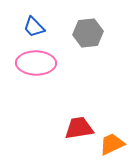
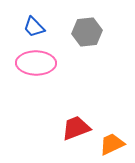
gray hexagon: moved 1 px left, 1 px up
red trapezoid: moved 3 px left; rotated 12 degrees counterclockwise
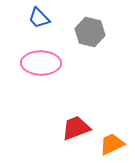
blue trapezoid: moved 5 px right, 9 px up
gray hexagon: moved 3 px right; rotated 20 degrees clockwise
pink ellipse: moved 5 px right
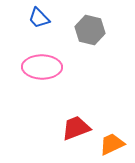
gray hexagon: moved 2 px up
pink ellipse: moved 1 px right, 4 px down
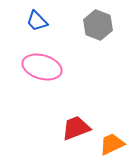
blue trapezoid: moved 2 px left, 3 px down
gray hexagon: moved 8 px right, 5 px up; rotated 8 degrees clockwise
pink ellipse: rotated 15 degrees clockwise
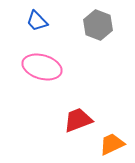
red trapezoid: moved 2 px right, 8 px up
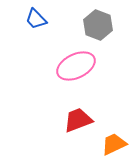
blue trapezoid: moved 1 px left, 2 px up
pink ellipse: moved 34 px right, 1 px up; rotated 42 degrees counterclockwise
orange trapezoid: moved 2 px right
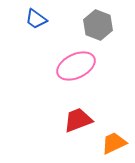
blue trapezoid: rotated 10 degrees counterclockwise
orange trapezoid: moved 1 px up
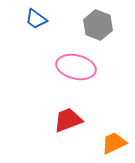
pink ellipse: moved 1 px down; rotated 39 degrees clockwise
red trapezoid: moved 10 px left
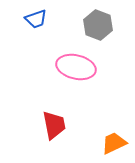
blue trapezoid: rotated 55 degrees counterclockwise
red trapezoid: moved 14 px left, 5 px down; rotated 100 degrees clockwise
